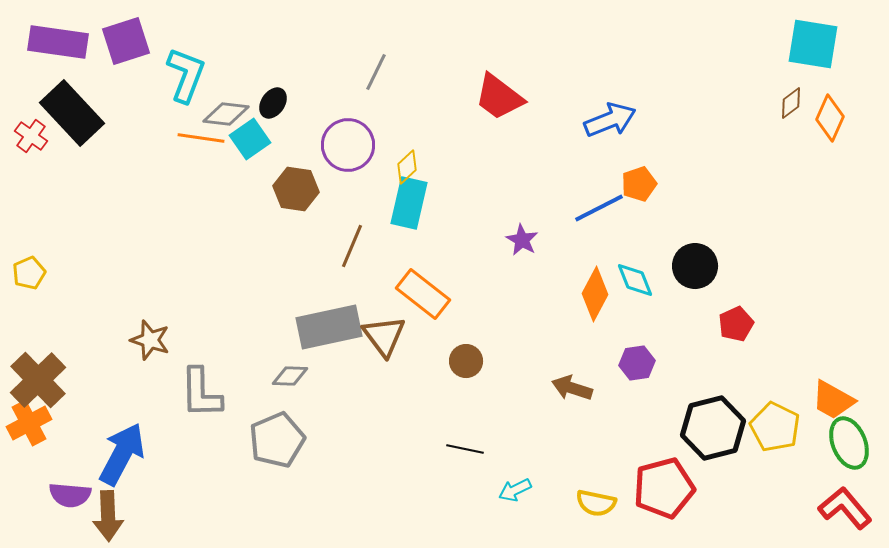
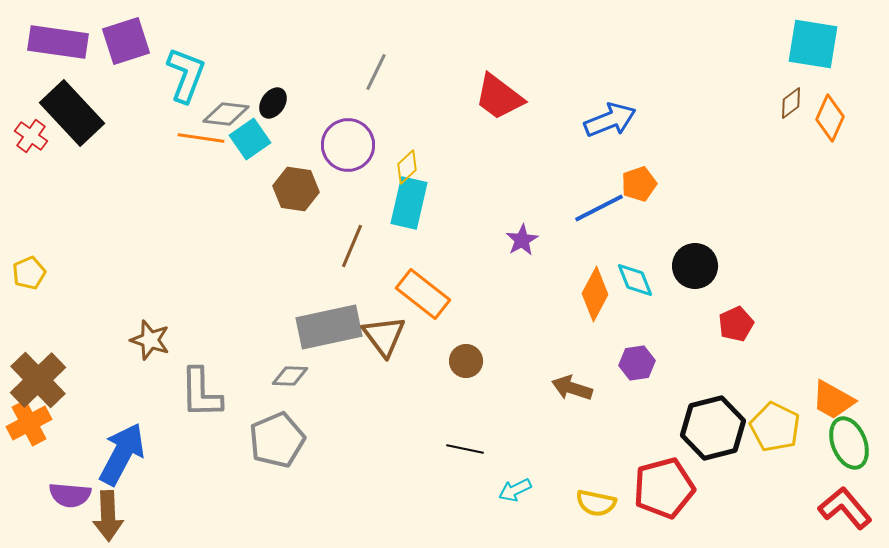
purple star at (522, 240): rotated 12 degrees clockwise
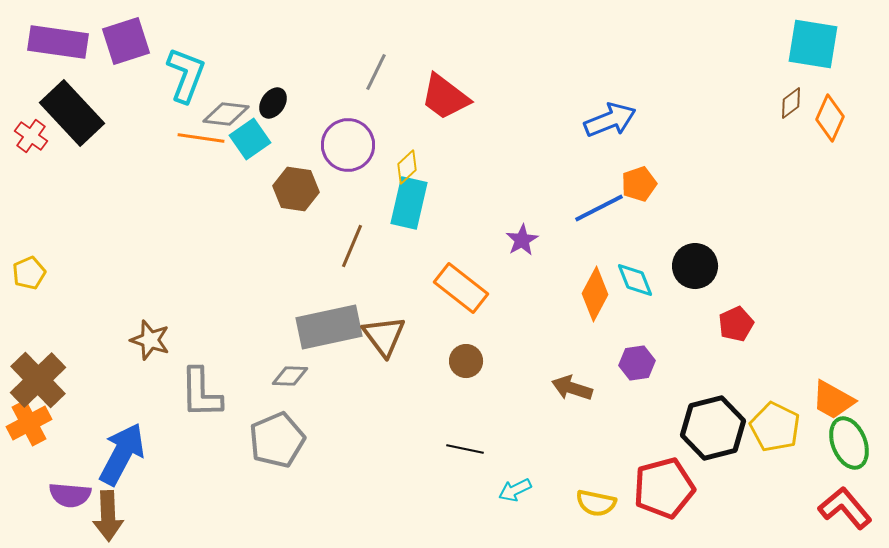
red trapezoid at (499, 97): moved 54 px left
orange rectangle at (423, 294): moved 38 px right, 6 px up
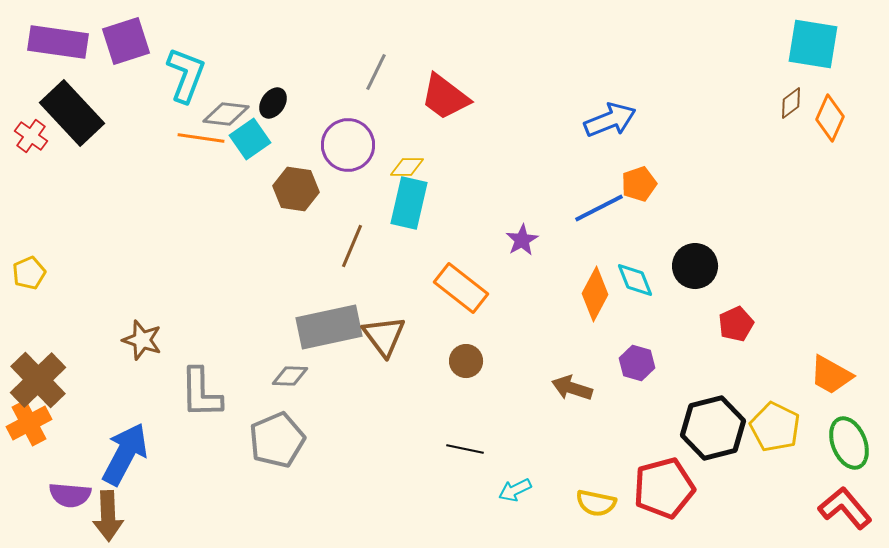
yellow diamond at (407, 167): rotated 44 degrees clockwise
brown star at (150, 340): moved 8 px left
purple hexagon at (637, 363): rotated 24 degrees clockwise
orange trapezoid at (833, 400): moved 2 px left, 25 px up
blue arrow at (122, 454): moved 3 px right
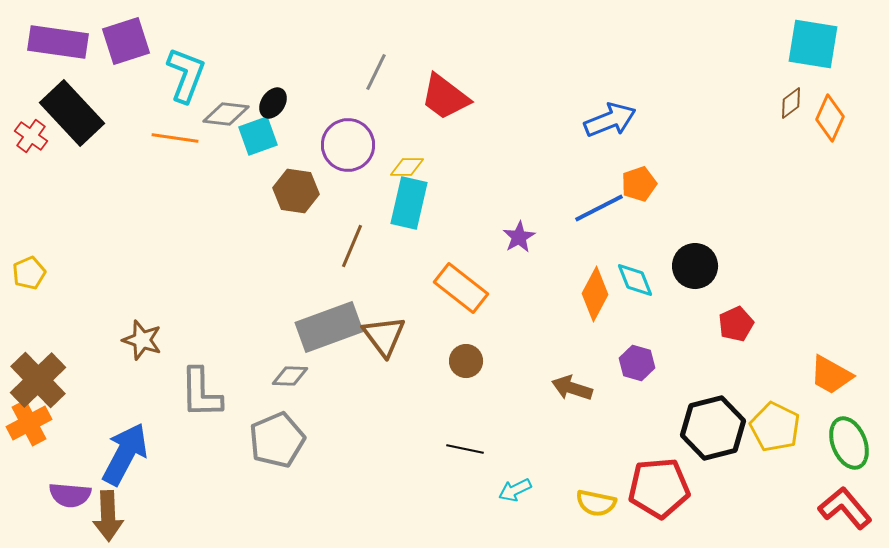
orange line at (201, 138): moved 26 px left
cyan square at (250, 139): moved 8 px right, 3 px up; rotated 15 degrees clockwise
brown hexagon at (296, 189): moved 2 px down
purple star at (522, 240): moved 3 px left, 3 px up
gray rectangle at (329, 327): rotated 8 degrees counterclockwise
red pentagon at (664, 488): moved 5 px left; rotated 10 degrees clockwise
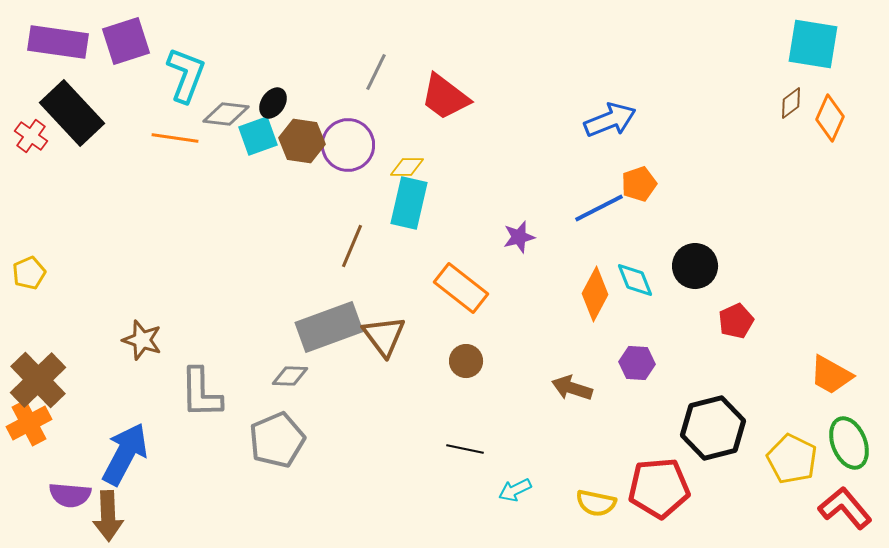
brown hexagon at (296, 191): moved 6 px right, 50 px up
purple star at (519, 237): rotated 16 degrees clockwise
red pentagon at (736, 324): moved 3 px up
purple hexagon at (637, 363): rotated 12 degrees counterclockwise
yellow pentagon at (775, 427): moved 17 px right, 32 px down
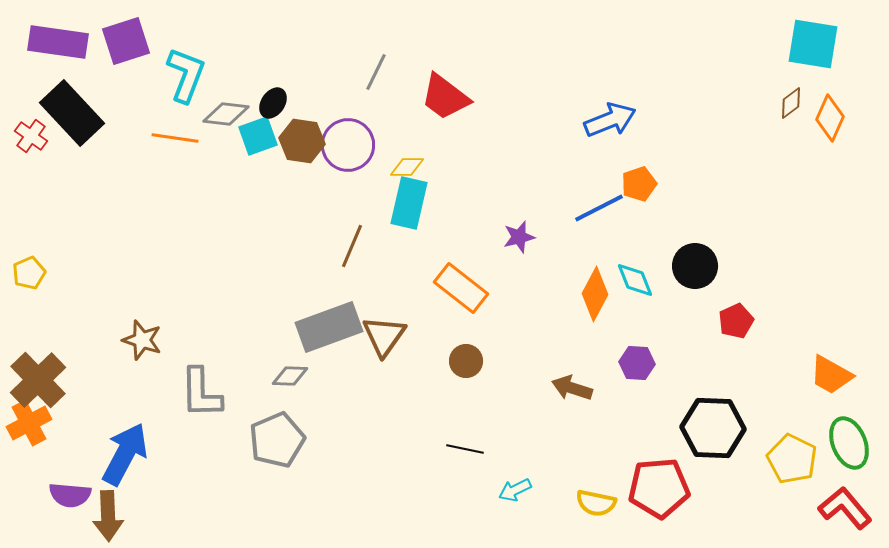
brown triangle at (384, 336): rotated 12 degrees clockwise
black hexagon at (713, 428): rotated 16 degrees clockwise
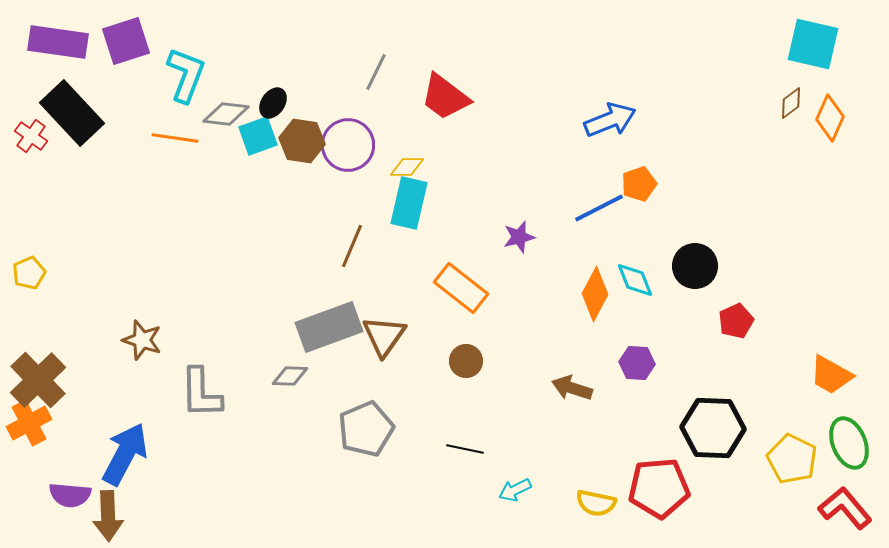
cyan square at (813, 44): rotated 4 degrees clockwise
gray pentagon at (277, 440): moved 89 px right, 11 px up
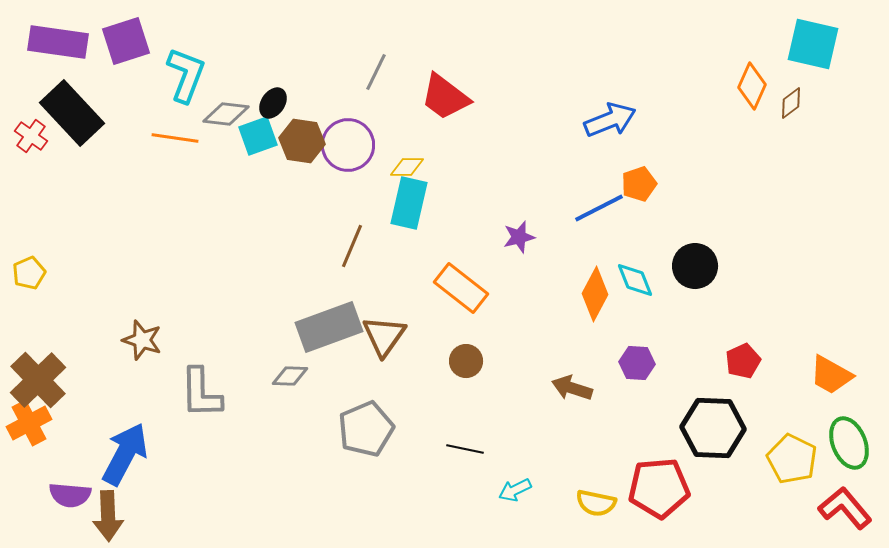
orange diamond at (830, 118): moved 78 px left, 32 px up
red pentagon at (736, 321): moved 7 px right, 40 px down
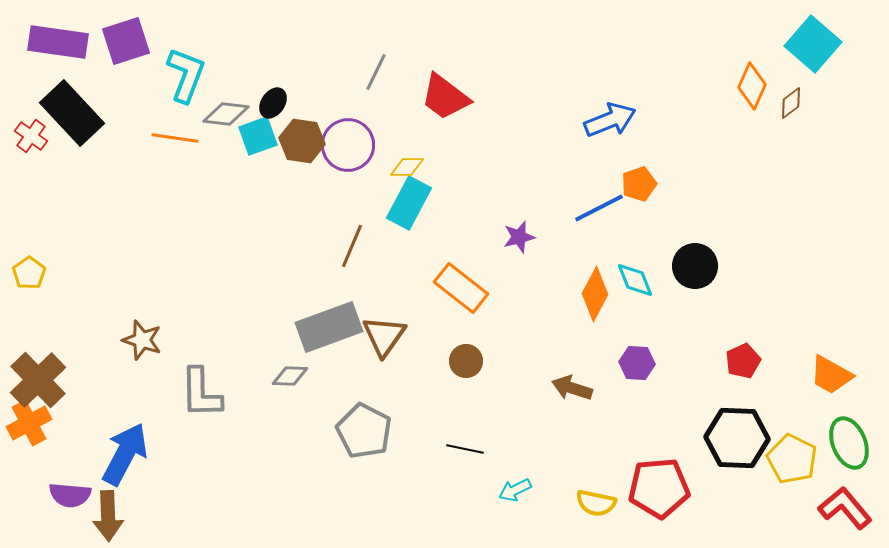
cyan square at (813, 44): rotated 28 degrees clockwise
cyan rectangle at (409, 203): rotated 15 degrees clockwise
yellow pentagon at (29, 273): rotated 12 degrees counterclockwise
black hexagon at (713, 428): moved 24 px right, 10 px down
gray pentagon at (366, 429): moved 2 px left, 2 px down; rotated 22 degrees counterclockwise
